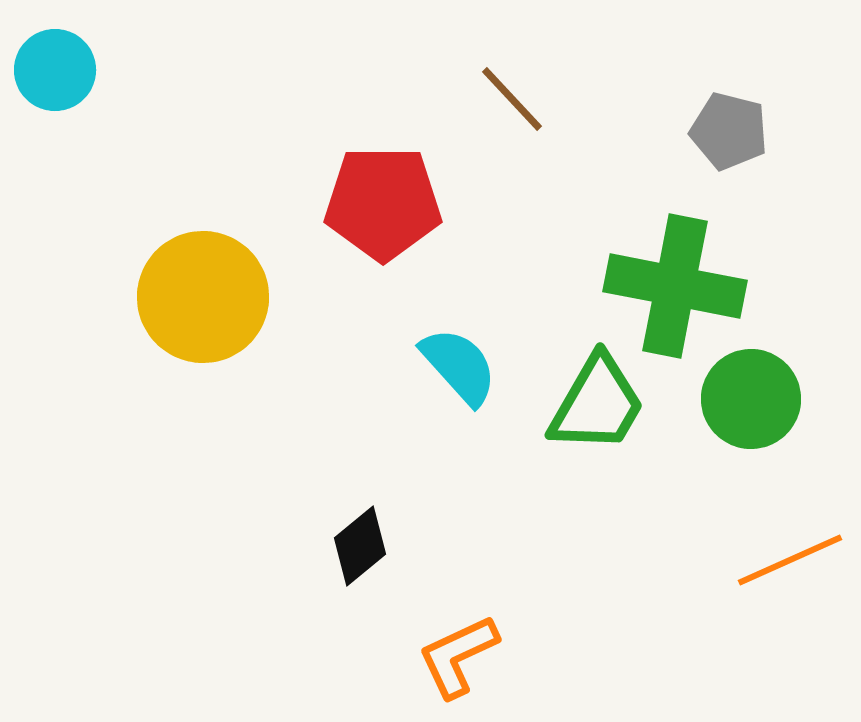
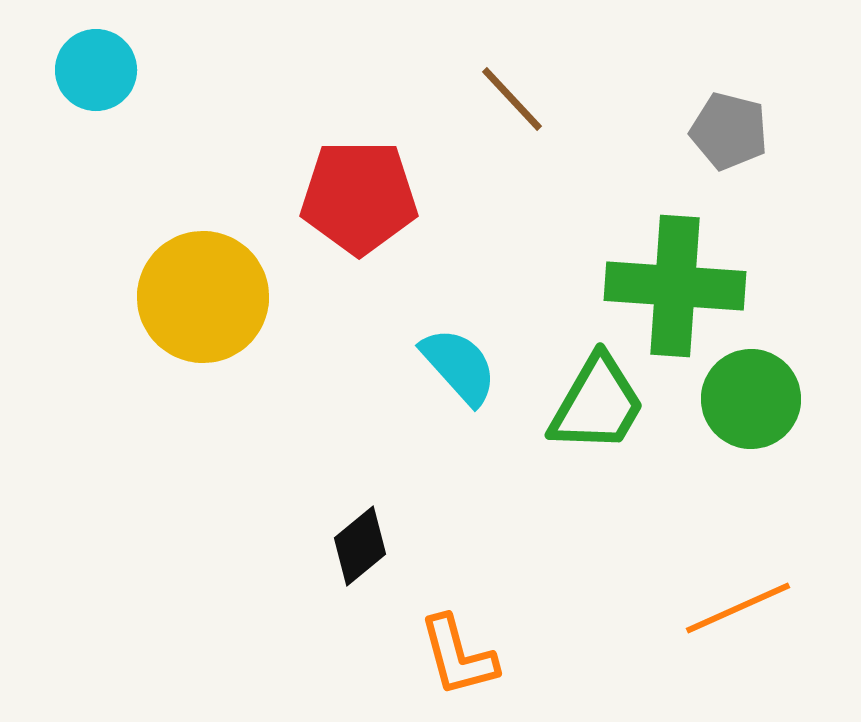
cyan circle: moved 41 px right
red pentagon: moved 24 px left, 6 px up
green cross: rotated 7 degrees counterclockwise
orange line: moved 52 px left, 48 px down
orange L-shape: rotated 80 degrees counterclockwise
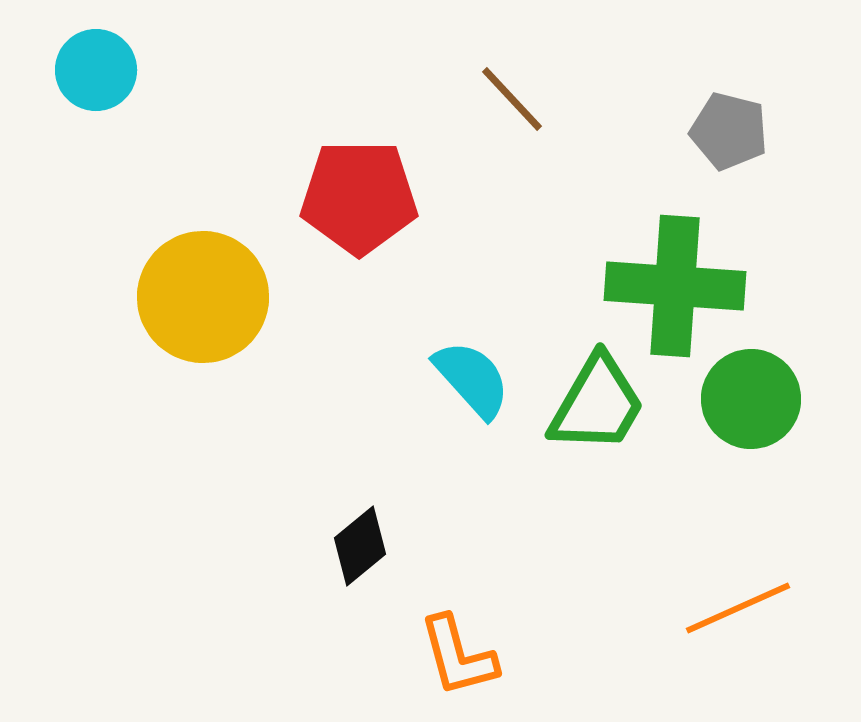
cyan semicircle: moved 13 px right, 13 px down
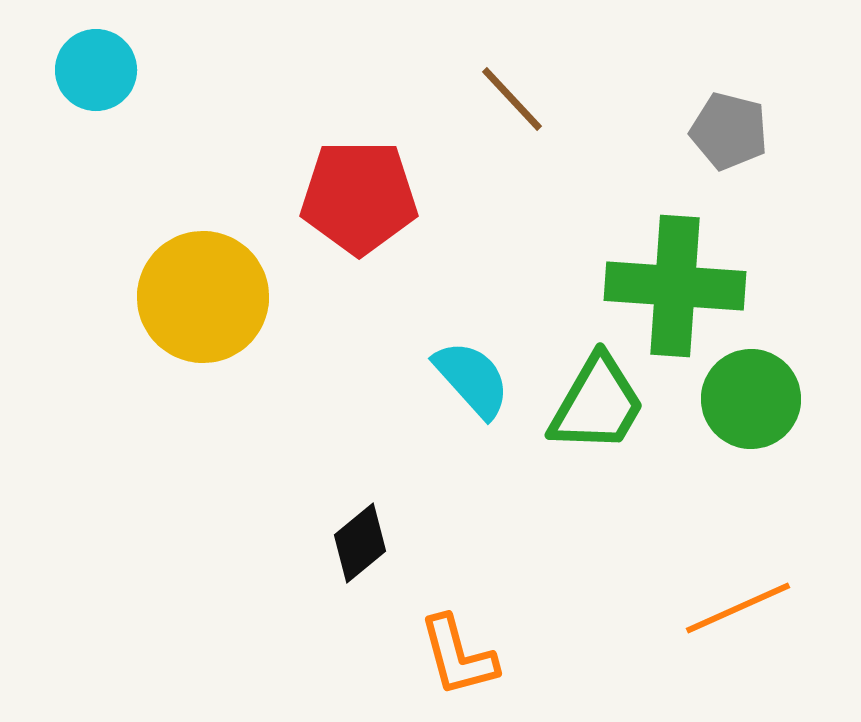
black diamond: moved 3 px up
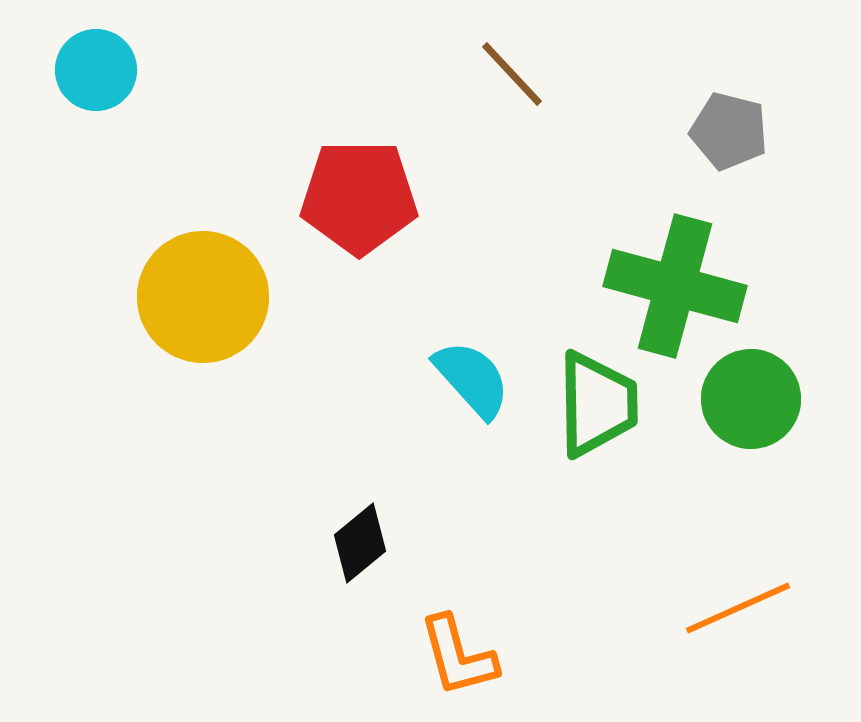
brown line: moved 25 px up
green cross: rotated 11 degrees clockwise
green trapezoid: rotated 31 degrees counterclockwise
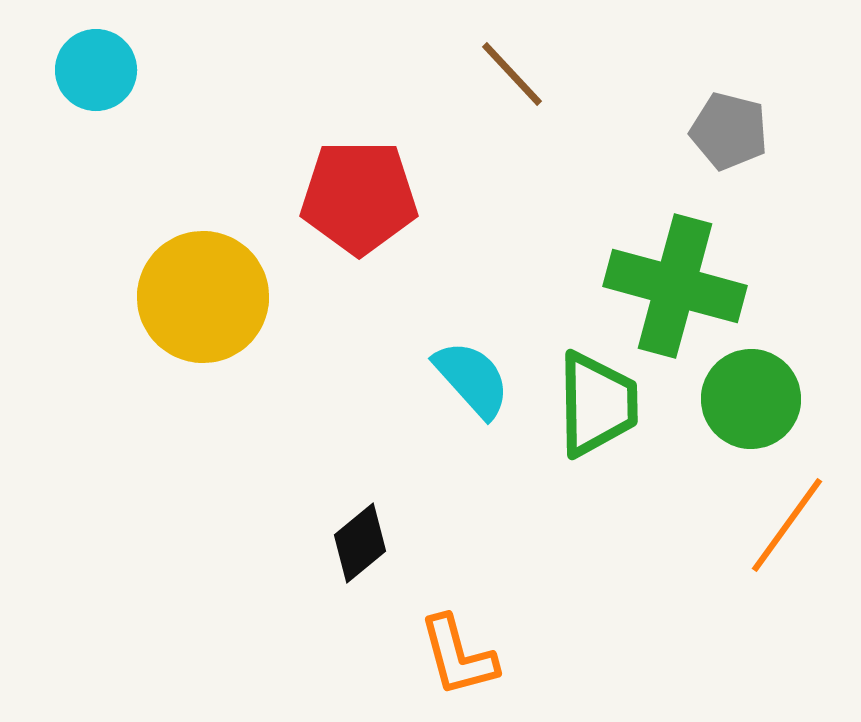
orange line: moved 49 px right, 83 px up; rotated 30 degrees counterclockwise
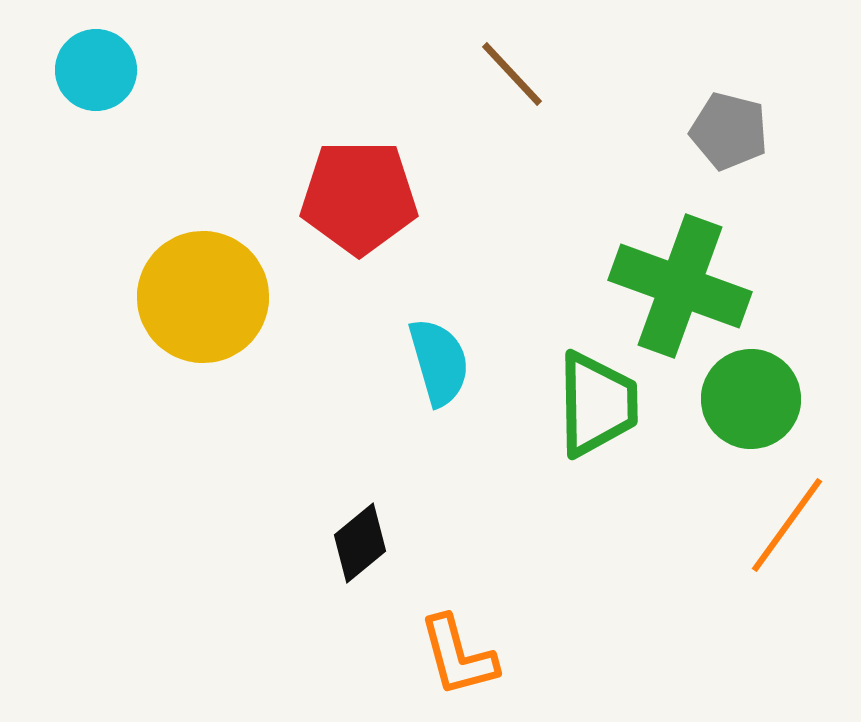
green cross: moved 5 px right; rotated 5 degrees clockwise
cyan semicircle: moved 33 px left, 17 px up; rotated 26 degrees clockwise
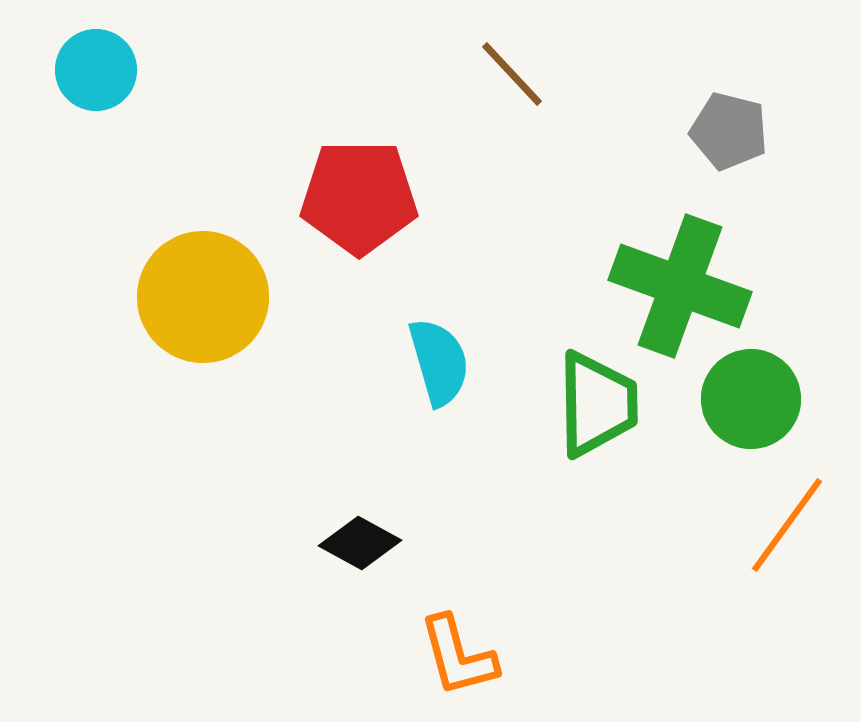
black diamond: rotated 68 degrees clockwise
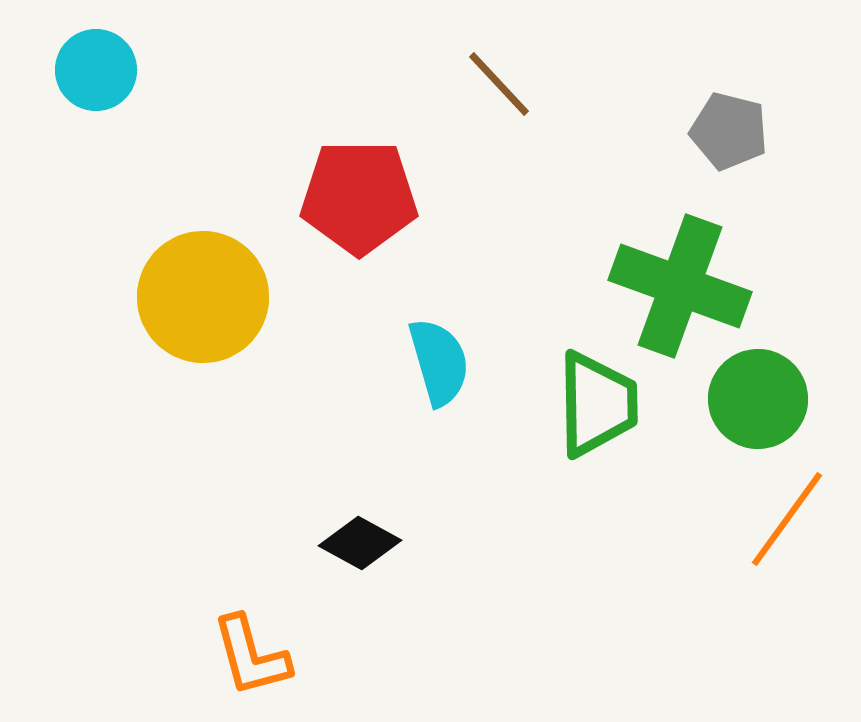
brown line: moved 13 px left, 10 px down
green circle: moved 7 px right
orange line: moved 6 px up
orange L-shape: moved 207 px left
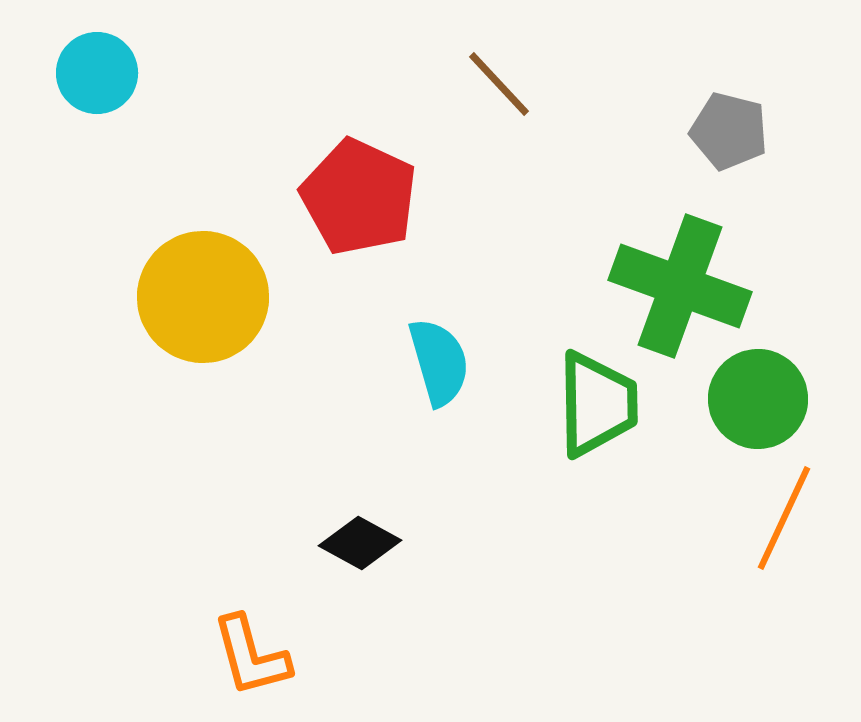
cyan circle: moved 1 px right, 3 px down
red pentagon: rotated 25 degrees clockwise
orange line: moved 3 px left, 1 px up; rotated 11 degrees counterclockwise
